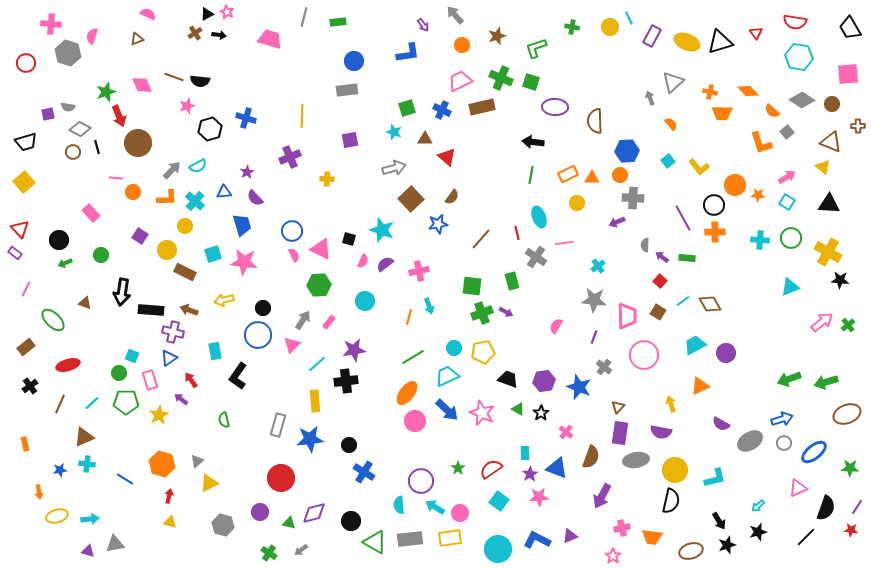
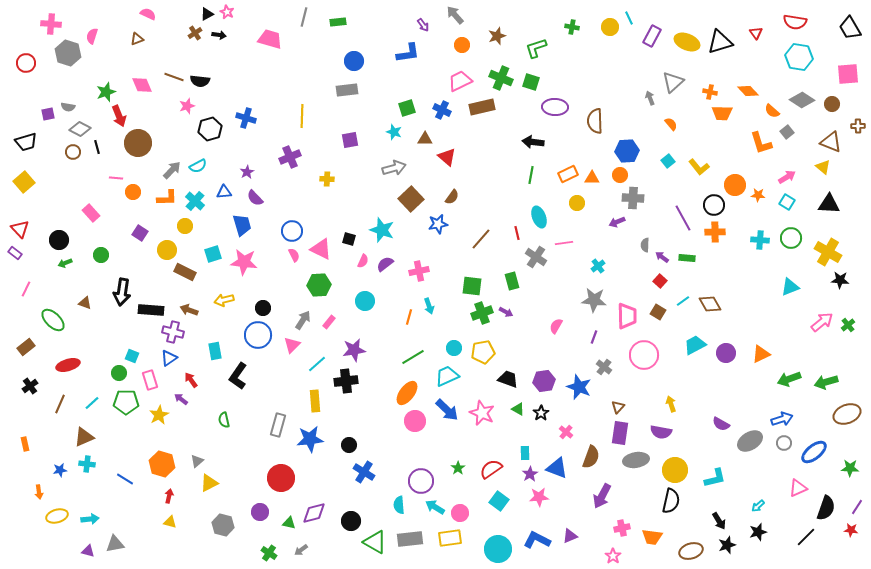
purple square at (140, 236): moved 3 px up
orange triangle at (700, 386): moved 61 px right, 32 px up
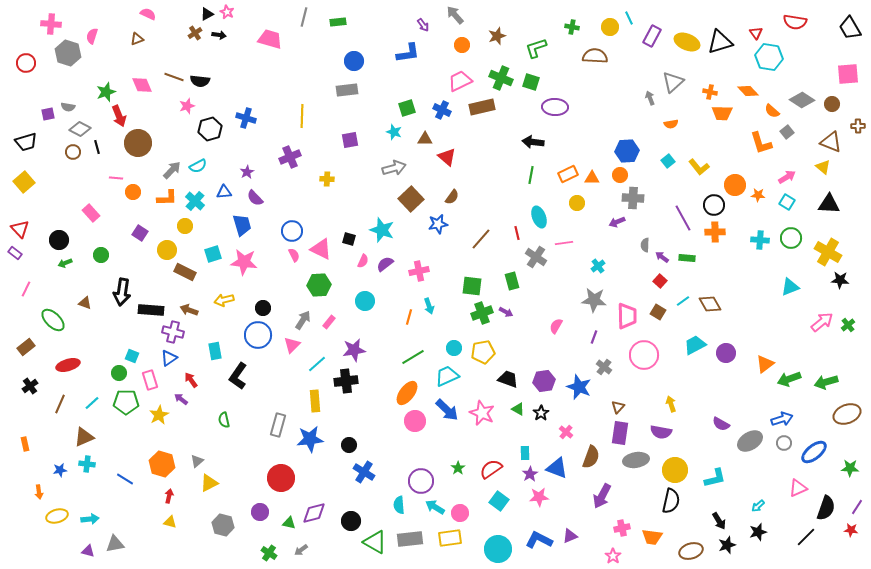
cyan hexagon at (799, 57): moved 30 px left
brown semicircle at (595, 121): moved 65 px up; rotated 95 degrees clockwise
orange semicircle at (671, 124): rotated 120 degrees clockwise
orange triangle at (761, 354): moved 4 px right, 10 px down; rotated 12 degrees counterclockwise
blue L-shape at (537, 540): moved 2 px right
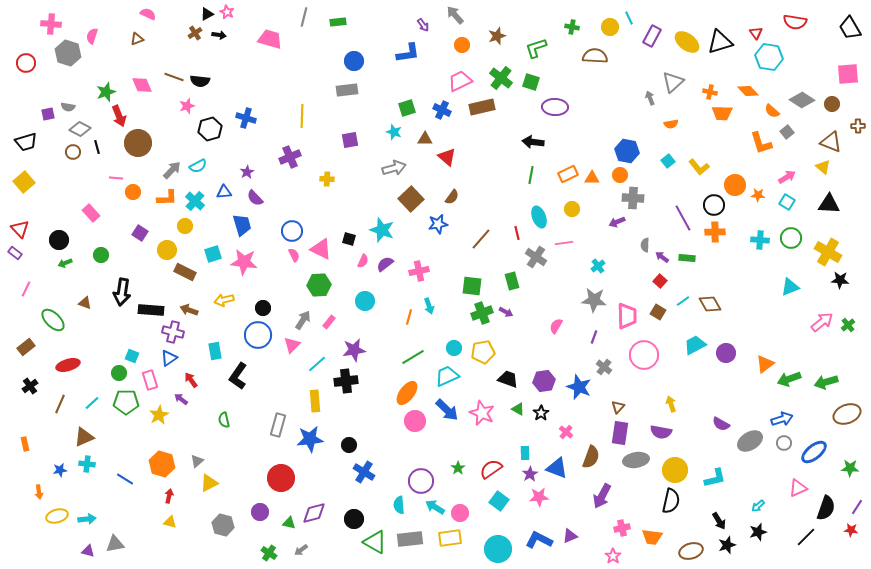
yellow ellipse at (687, 42): rotated 15 degrees clockwise
green cross at (501, 78): rotated 15 degrees clockwise
blue hexagon at (627, 151): rotated 15 degrees clockwise
yellow circle at (577, 203): moved 5 px left, 6 px down
cyan arrow at (90, 519): moved 3 px left
black circle at (351, 521): moved 3 px right, 2 px up
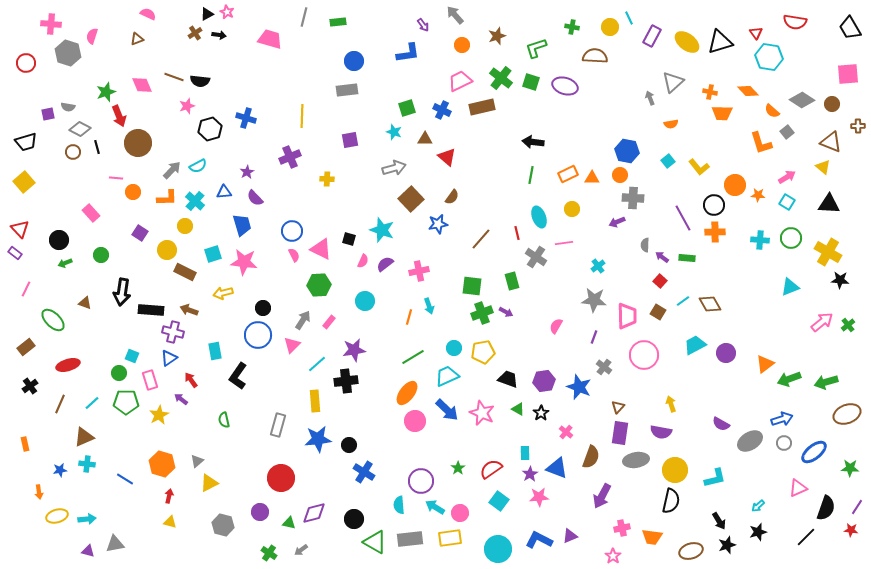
purple ellipse at (555, 107): moved 10 px right, 21 px up; rotated 15 degrees clockwise
yellow arrow at (224, 300): moved 1 px left, 7 px up
blue star at (310, 439): moved 8 px right
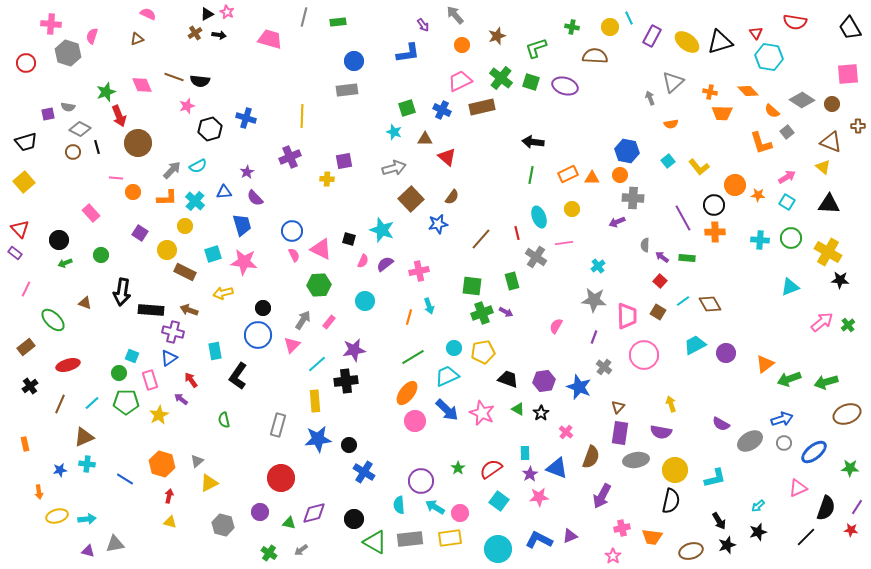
purple square at (350, 140): moved 6 px left, 21 px down
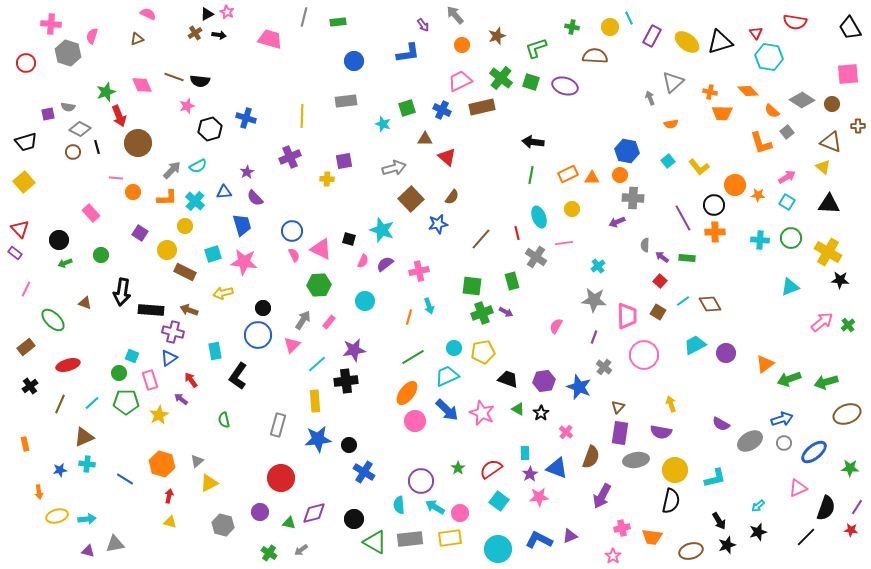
gray rectangle at (347, 90): moved 1 px left, 11 px down
cyan star at (394, 132): moved 11 px left, 8 px up
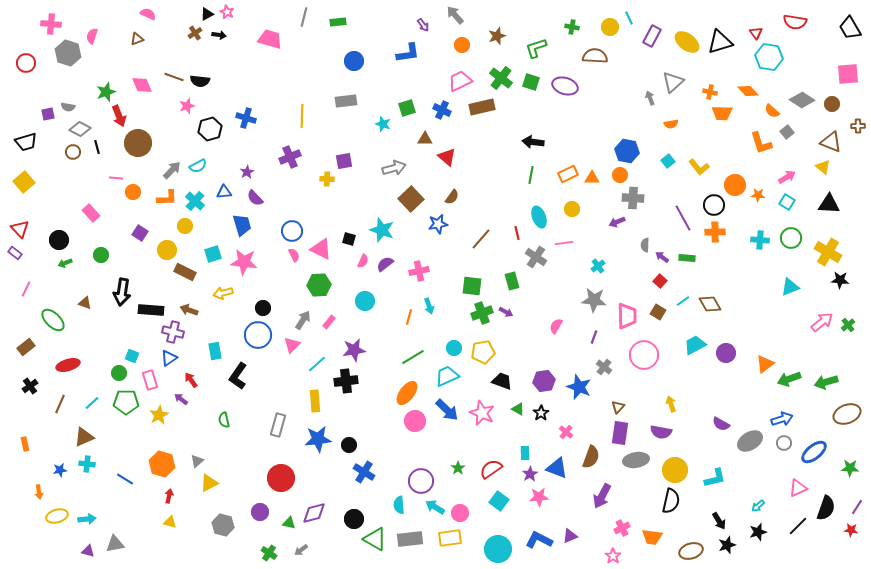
black trapezoid at (508, 379): moved 6 px left, 2 px down
pink cross at (622, 528): rotated 14 degrees counterclockwise
black line at (806, 537): moved 8 px left, 11 px up
green triangle at (375, 542): moved 3 px up
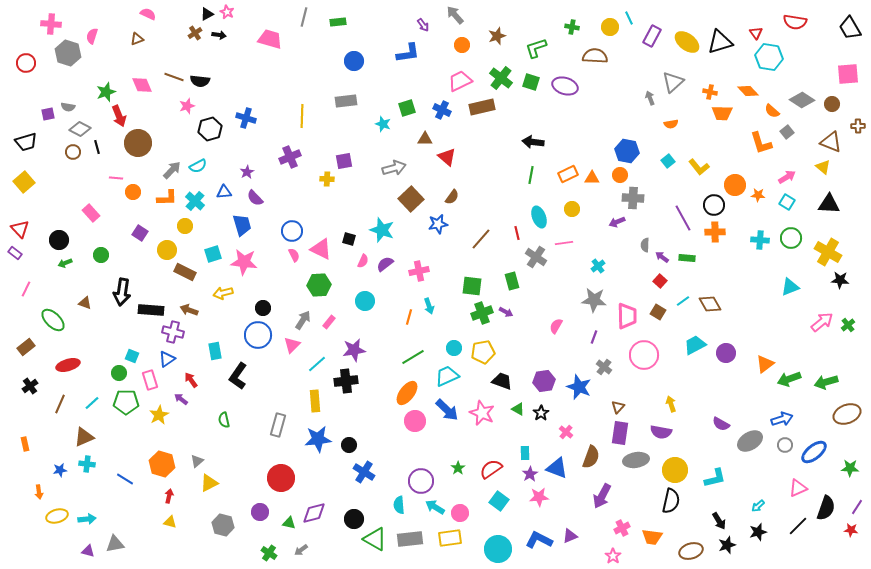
blue triangle at (169, 358): moved 2 px left, 1 px down
gray circle at (784, 443): moved 1 px right, 2 px down
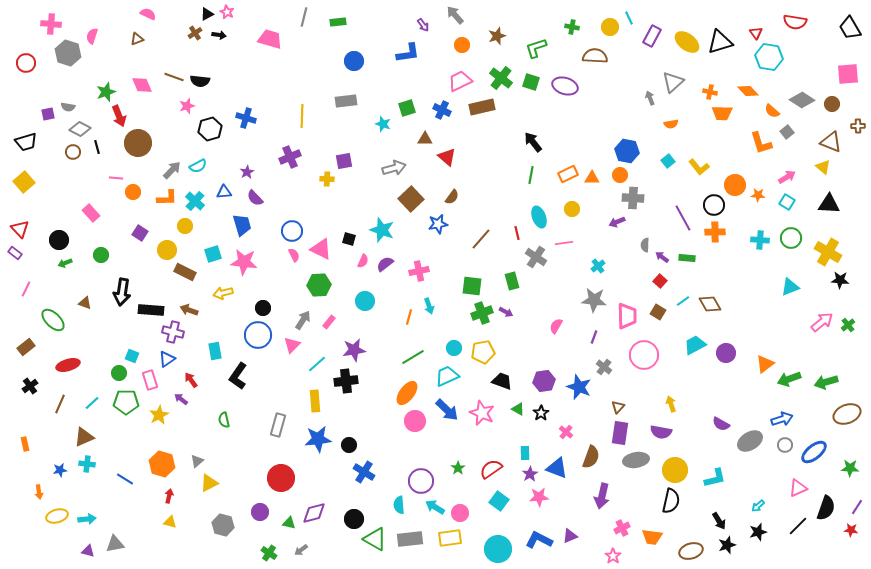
black arrow at (533, 142): rotated 45 degrees clockwise
purple arrow at (602, 496): rotated 15 degrees counterclockwise
